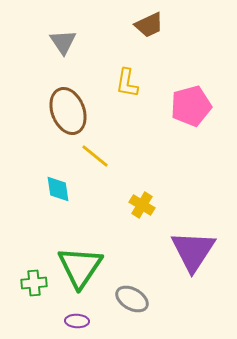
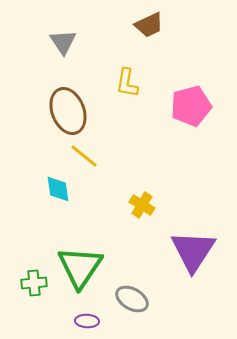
yellow line: moved 11 px left
purple ellipse: moved 10 px right
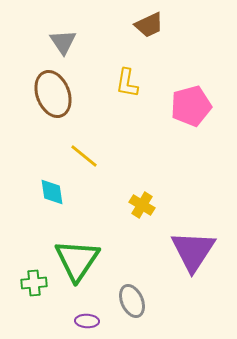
brown ellipse: moved 15 px left, 17 px up
cyan diamond: moved 6 px left, 3 px down
green triangle: moved 3 px left, 7 px up
gray ellipse: moved 2 px down; rotated 36 degrees clockwise
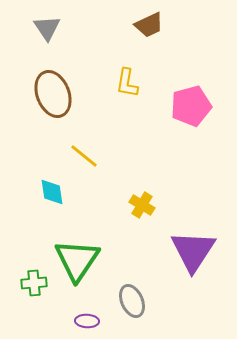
gray triangle: moved 16 px left, 14 px up
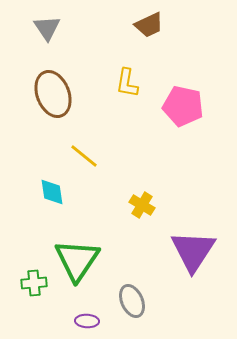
pink pentagon: moved 8 px left; rotated 27 degrees clockwise
